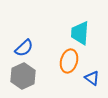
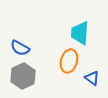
blue semicircle: moved 4 px left; rotated 72 degrees clockwise
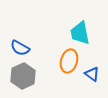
cyan trapezoid: rotated 15 degrees counterclockwise
blue triangle: moved 4 px up
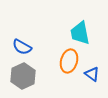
blue semicircle: moved 2 px right, 1 px up
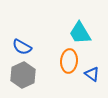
cyan trapezoid: rotated 20 degrees counterclockwise
orange ellipse: rotated 10 degrees counterclockwise
gray hexagon: moved 1 px up
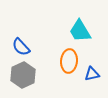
cyan trapezoid: moved 2 px up
blue semicircle: moved 1 px left; rotated 18 degrees clockwise
blue triangle: rotated 49 degrees counterclockwise
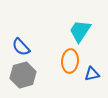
cyan trapezoid: rotated 65 degrees clockwise
orange ellipse: moved 1 px right
gray hexagon: rotated 10 degrees clockwise
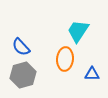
cyan trapezoid: moved 2 px left
orange ellipse: moved 5 px left, 2 px up
blue triangle: rotated 14 degrees clockwise
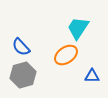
cyan trapezoid: moved 3 px up
orange ellipse: moved 1 px right, 4 px up; rotated 50 degrees clockwise
blue triangle: moved 2 px down
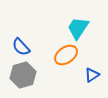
blue triangle: moved 1 px up; rotated 35 degrees counterclockwise
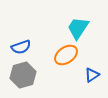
blue semicircle: rotated 66 degrees counterclockwise
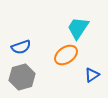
gray hexagon: moved 1 px left, 2 px down
